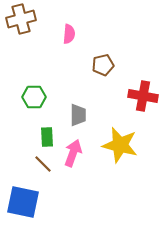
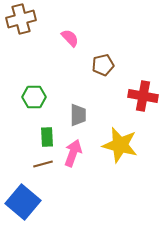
pink semicircle: moved 1 px right, 4 px down; rotated 48 degrees counterclockwise
brown line: rotated 60 degrees counterclockwise
blue square: rotated 28 degrees clockwise
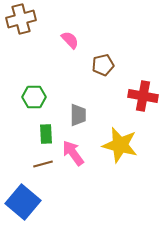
pink semicircle: moved 2 px down
green rectangle: moved 1 px left, 3 px up
pink arrow: rotated 56 degrees counterclockwise
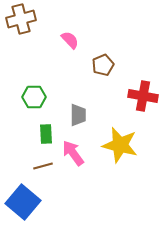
brown pentagon: rotated 10 degrees counterclockwise
brown line: moved 2 px down
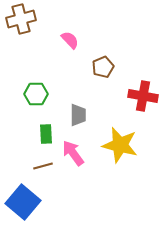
brown pentagon: moved 2 px down
green hexagon: moved 2 px right, 3 px up
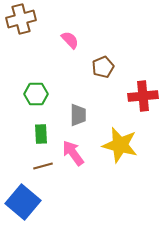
red cross: rotated 16 degrees counterclockwise
green rectangle: moved 5 px left
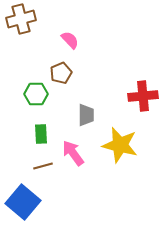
brown pentagon: moved 42 px left, 6 px down
gray trapezoid: moved 8 px right
